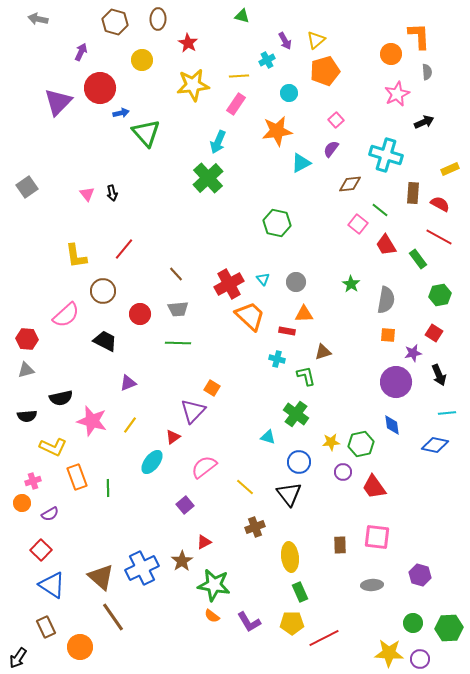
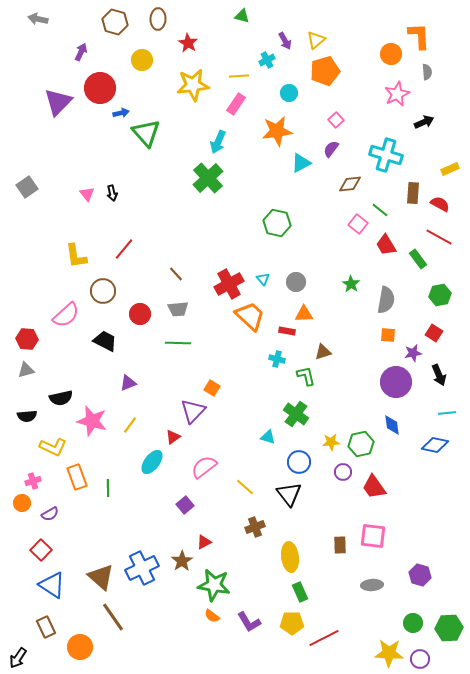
pink square at (377, 537): moved 4 px left, 1 px up
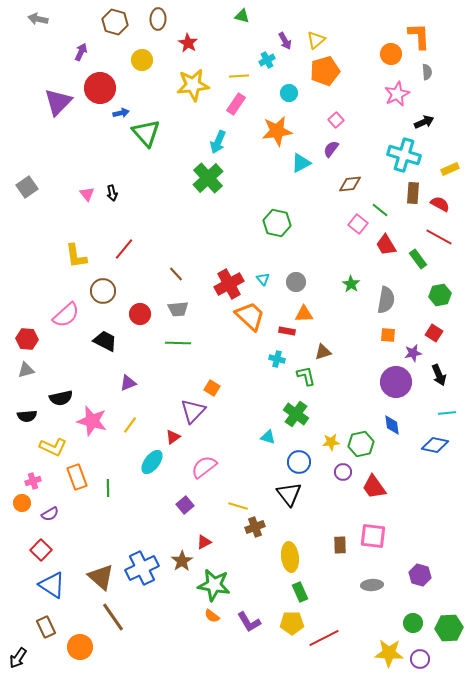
cyan cross at (386, 155): moved 18 px right
yellow line at (245, 487): moved 7 px left, 19 px down; rotated 24 degrees counterclockwise
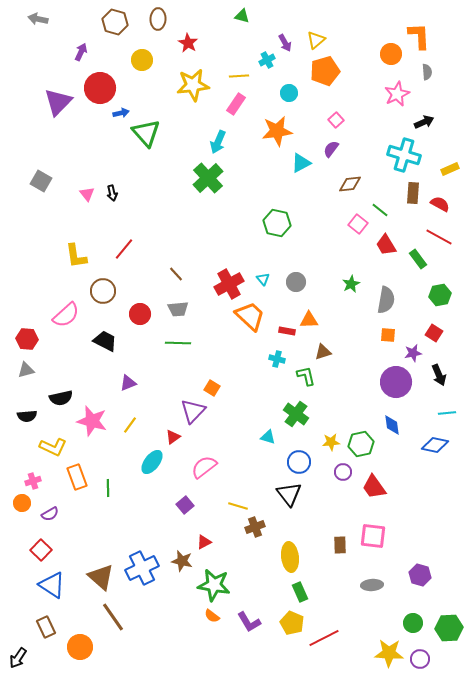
purple arrow at (285, 41): moved 2 px down
gray square at (27, 187): moved 14 px right, 6 px up; rotated 25 degrees counterclockwise
green star at (351, 284): rotated 12 degrees clockwise
orange triangle at (304, 314): moved 5 px right, 6 px down
brown star at (182, 561): rotated 25 degrees counterclockwise
yellow pentagon at (292, 623): rotated 25 degrees clockwise
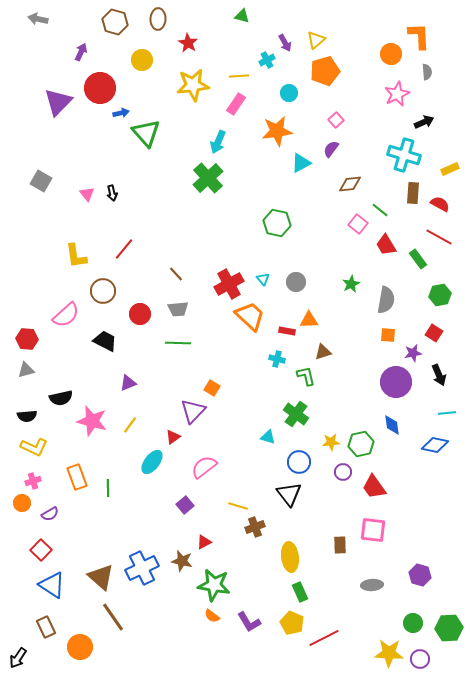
yellow L-shape at (53, 447): moved 19 px left
pink square at (373, 536): moved 6 px up
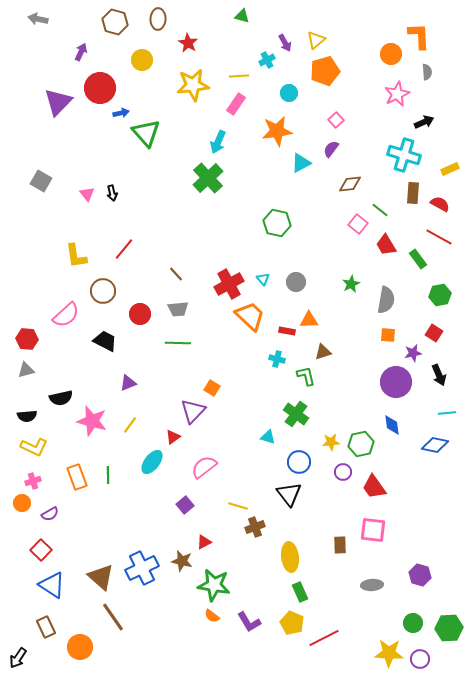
green line at (108, 488): moved 13 px up
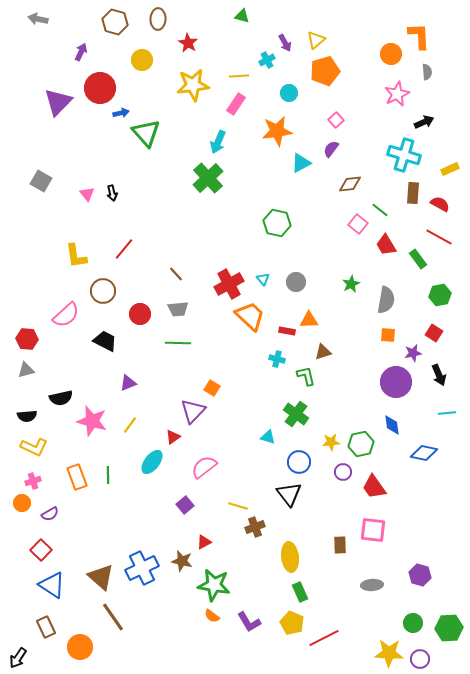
blue diamond at (435, 445): moved 11 px left, 8 px down
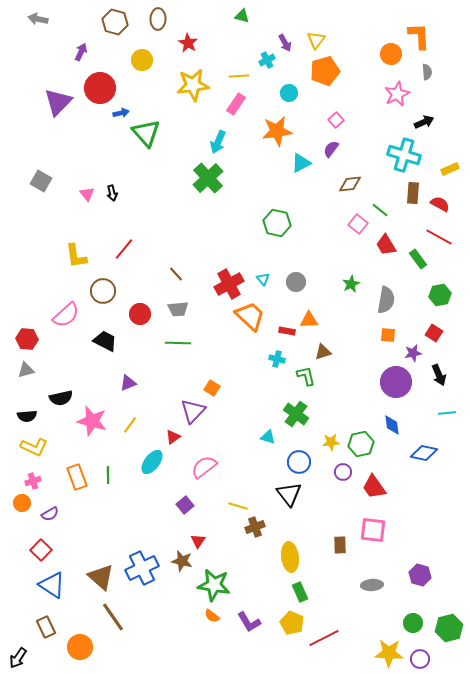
yellow triangle at (316, 40): rotated 12 degrees counterclockwise
red triangle at (204, 542): moved 6 px left, 1 px up; rotated 28 degrees counterclockwise
green hexagon at (449, 628): rotated 12 degrees counterclockwise
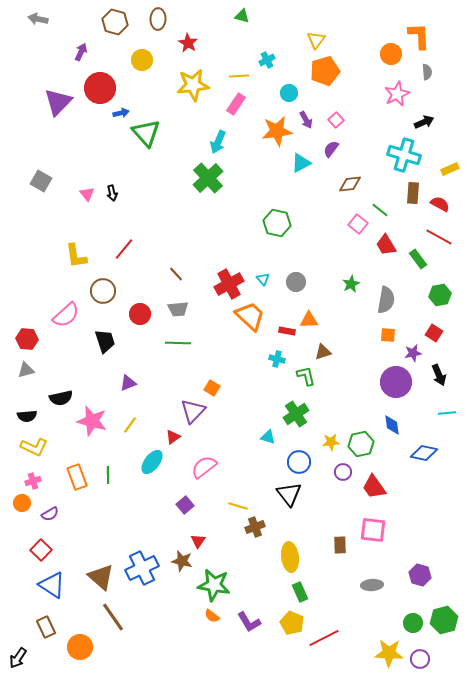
purple arrow at (285, 43): moved 21 px right, 77 px down
black trapezoid at (105, 341): rotated 45 degrees clockwise
green cross at (296, 414): rotated 20 degrees clockwise
green hexagon at (449, 628): moved 5 px left, 8 px up
